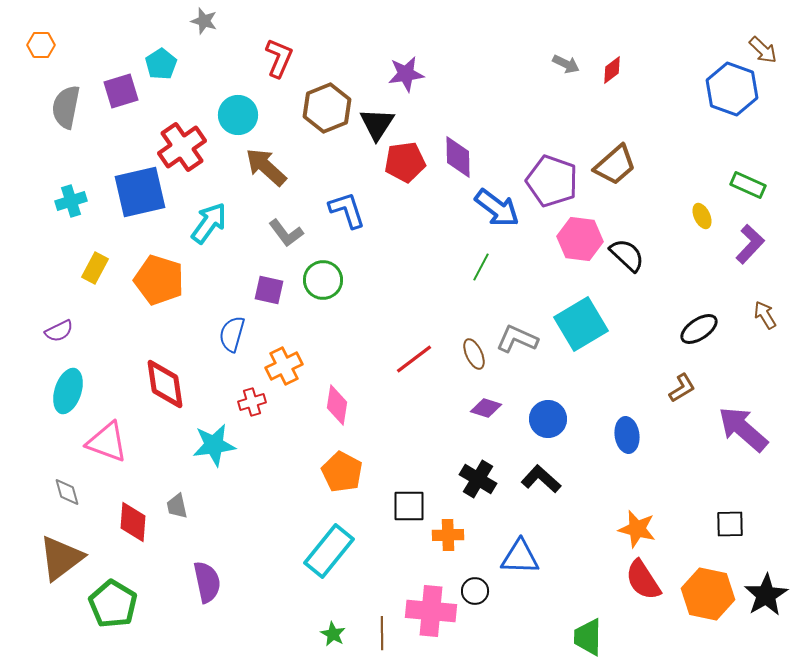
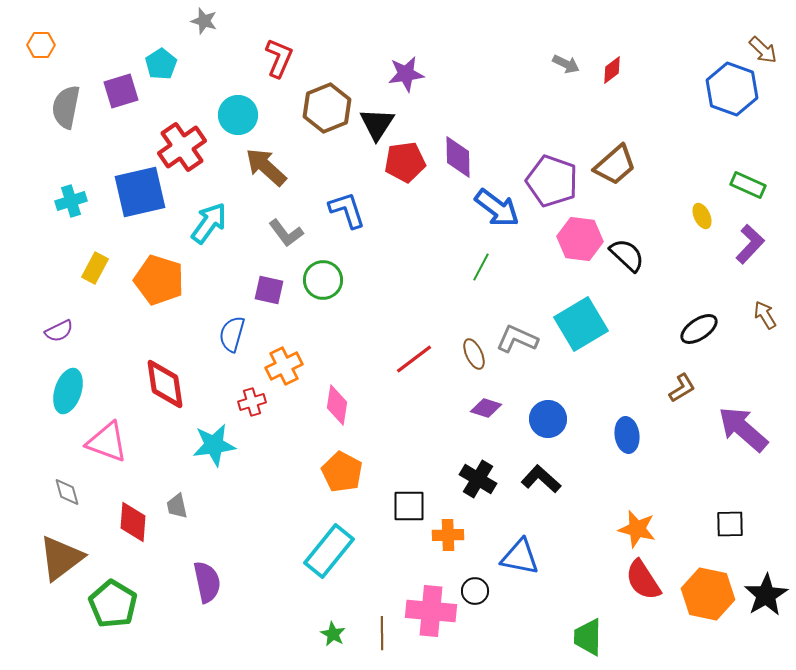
blue triangle at (520, 557): rotated 9 degrees clockwise
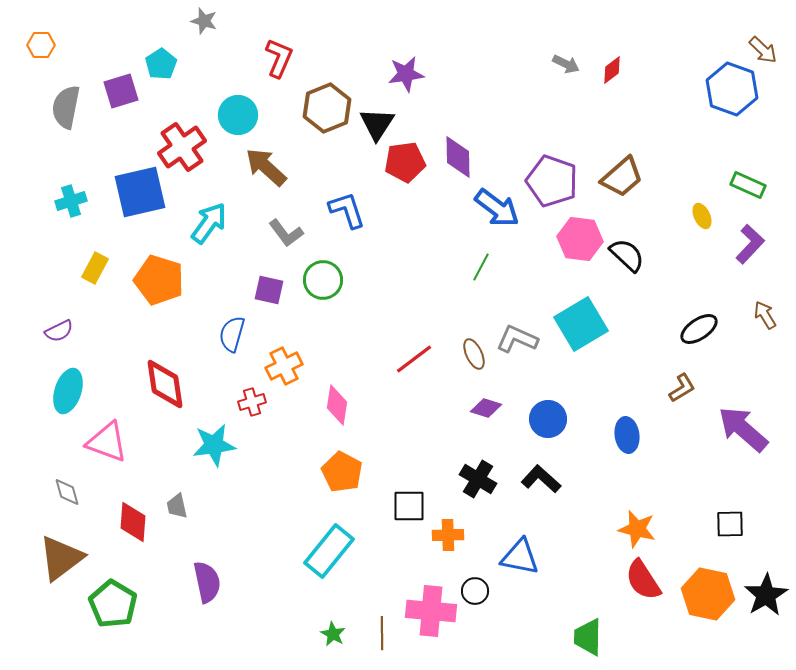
brown trapezoid at (615, 165): moved 7 px right, 12 px down
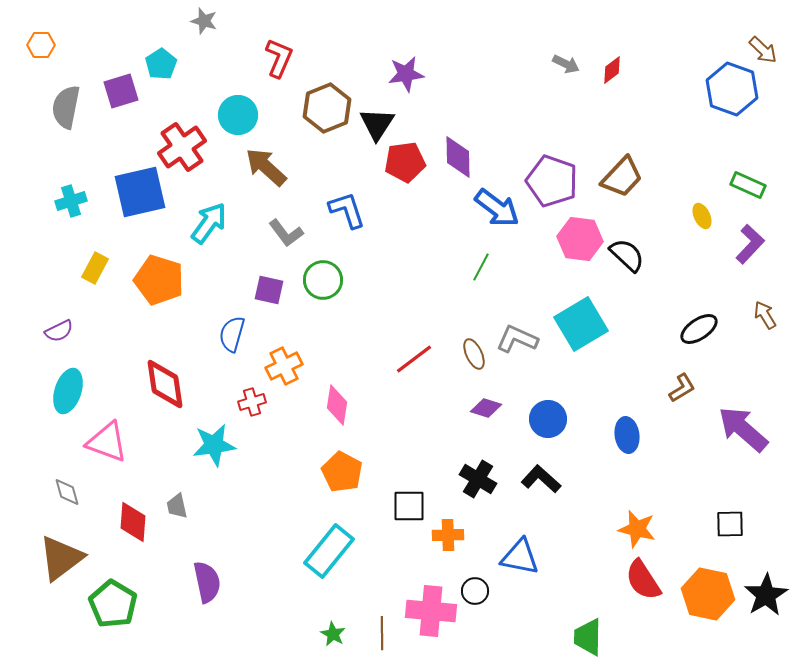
brown trapezoid at (622, 177): rotated 6 degrees counterclockwise
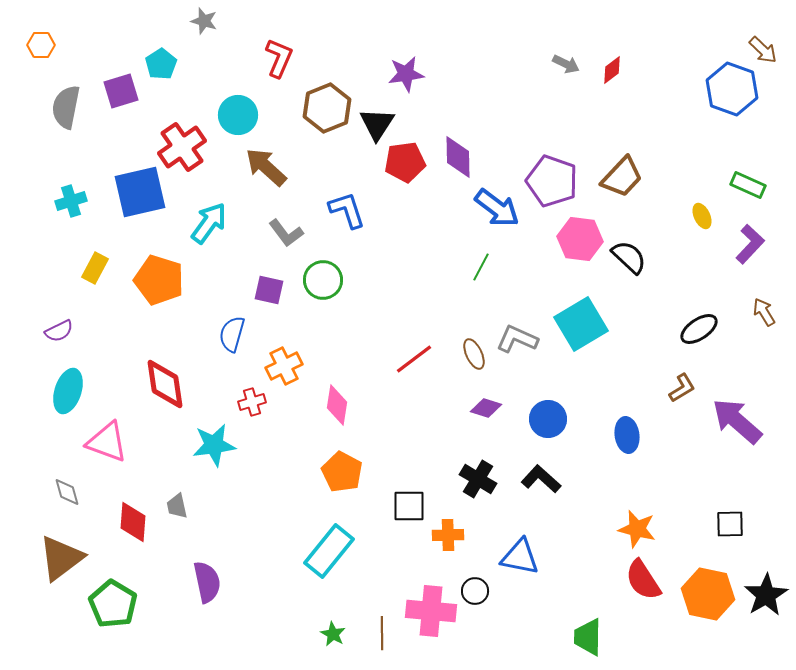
black semicircle at (627, 255): moved 2 px right, 2 px down
brown arrow at (765, 315): moved 1 px left, 3 px up
purple arrow at (743, 429): moved 6 px left, 8 px up
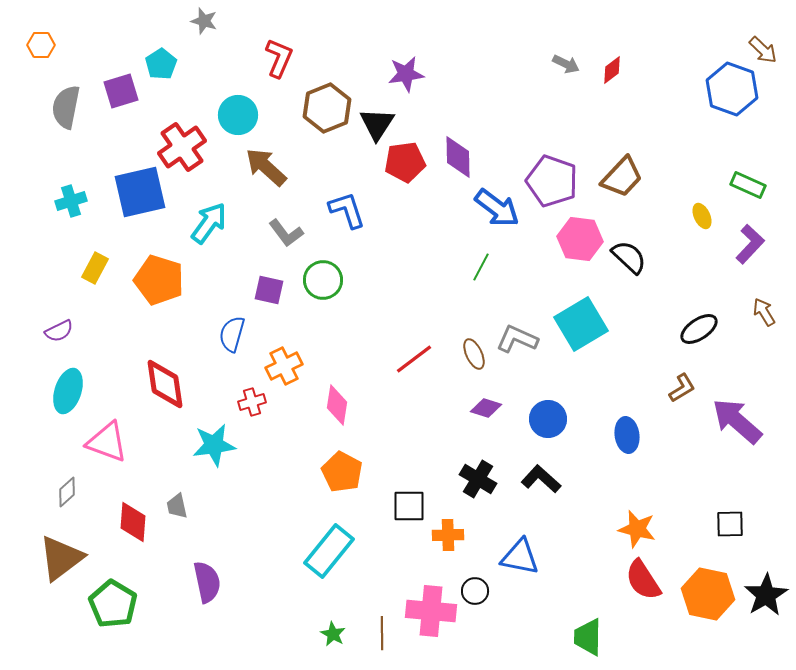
gray diamond at (67, 492): rotated 64 degrees clockwise
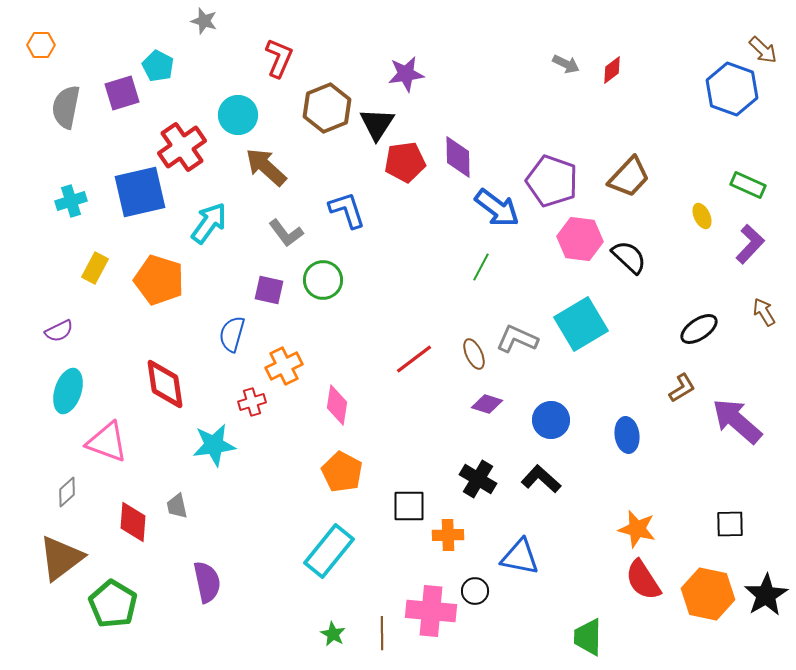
cyan pentagon at (161, 64): moved 3 px left, 2 px down; rotated 12 degrees counterclockwise
purple square at (121, 91): moved 1 px right, 2 px down
brown trapezoid at (622, 177): moved 7 px right
purple diamond at (486, 408): moved 1 px right, 4 px up
blue circle at (548, 419): moved 3 px right, 1 px down
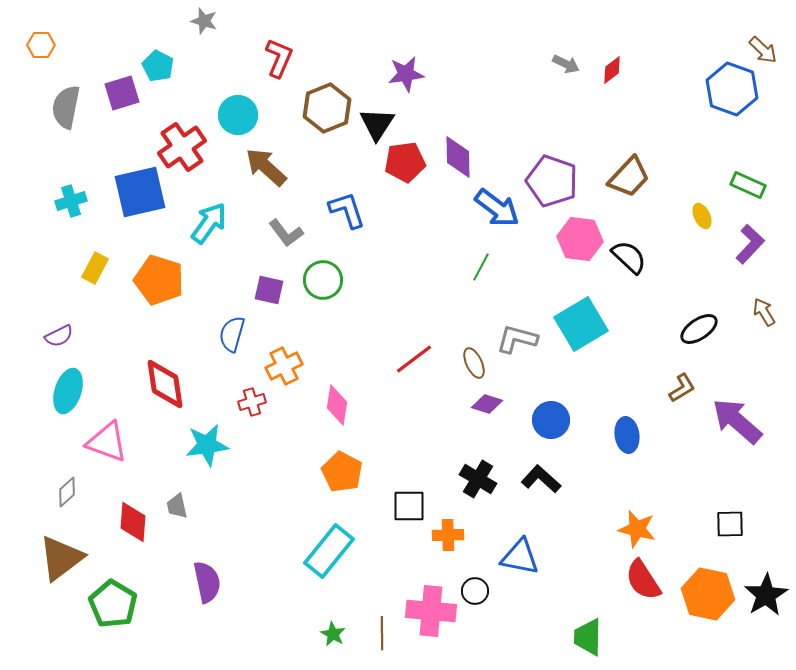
purple semicircle at (59, 331): moved 5 px down
gray L-shape at (517, 339): rotated 9 degrees counterclockwise
brown ellipse at (474, 354): moved 9 px down
cyan star at (214, 445): moved 7 px left
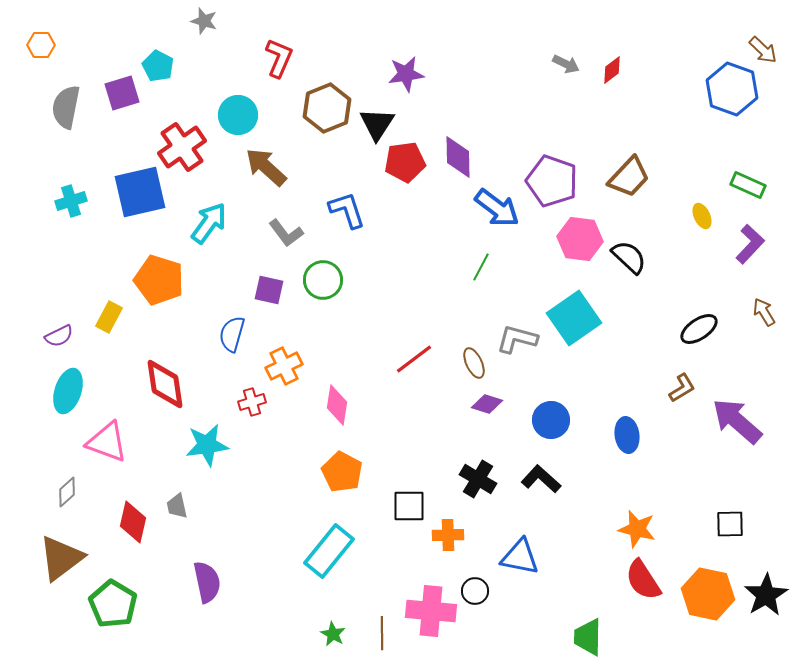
yellow rectangle at (95, 268): moved 14 px right, 49 px down
cyan square at (581, 324): moved 7 px left, 6 px up; rotated 4 degrees counterclockwise
red diamond at (133, 522): rotated 9 degrees clockwise
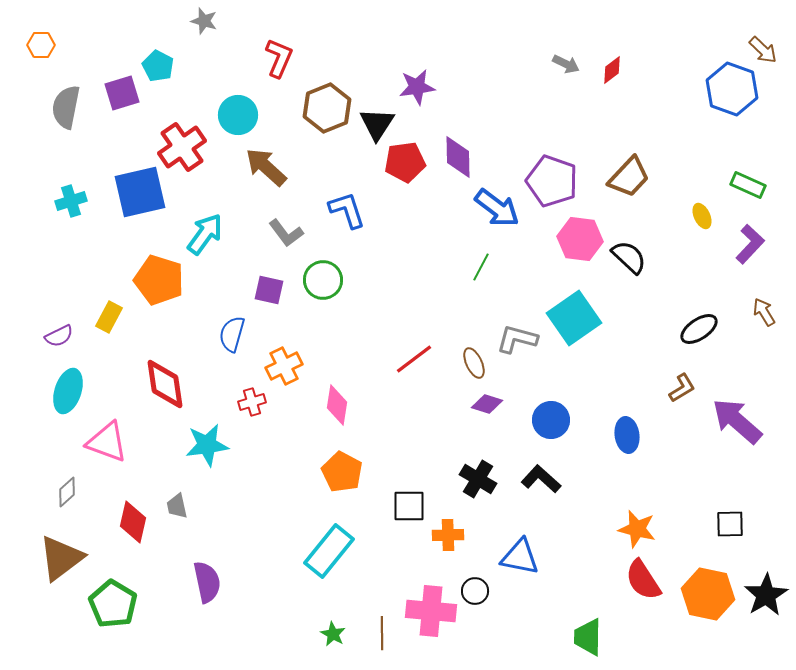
purple star at (406, 74): moved 11 px right, 13 px down
cyan arrow at (209, 223): moved 4 px left, 11 px down
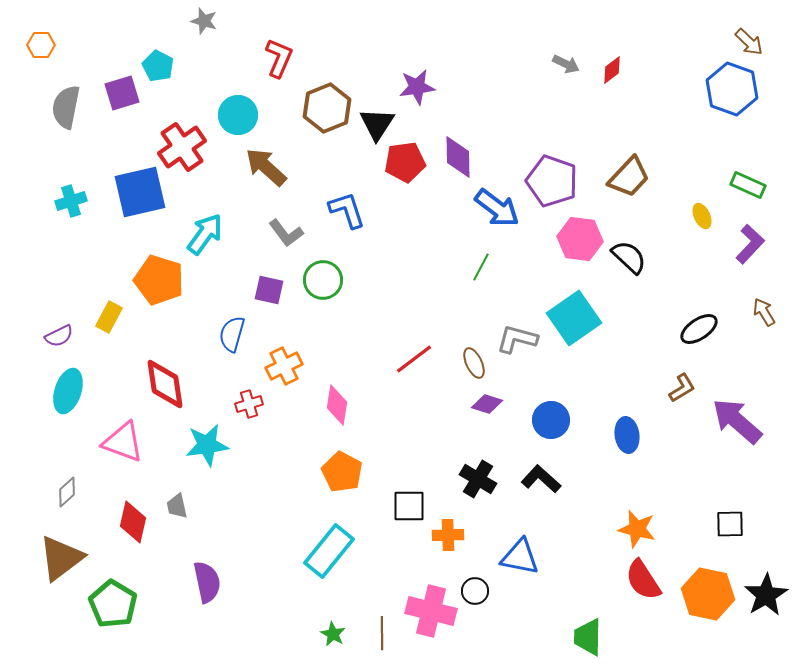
brown arrow at (763, 50): moved 14 px left, 8 px up
red cross at (252, 402): moved 3 px left, 2 px down
pink triangle at (107, 442): moved 16 px right
pink cross at (431, 611): rotated 9 degrees clockwise
